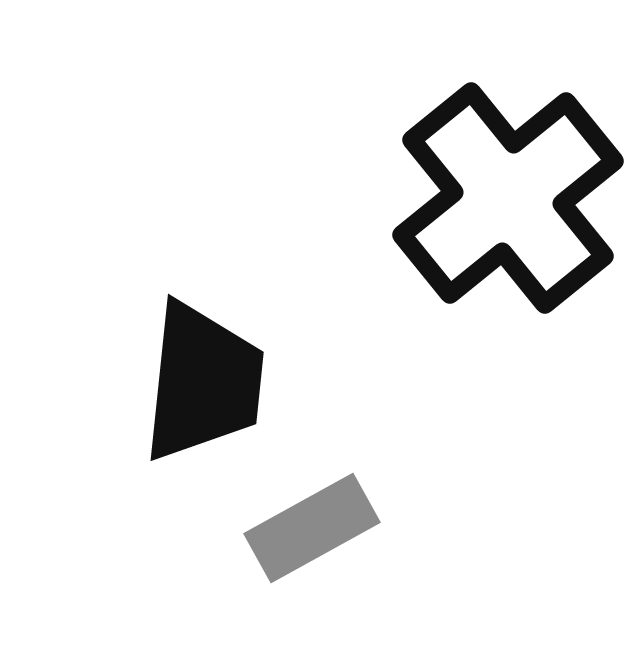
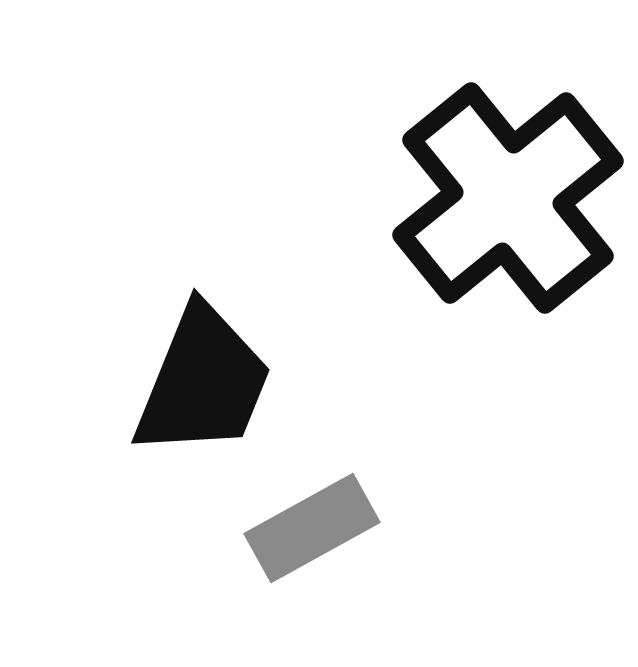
black trapezoid: rotated 16 degrees clockwise
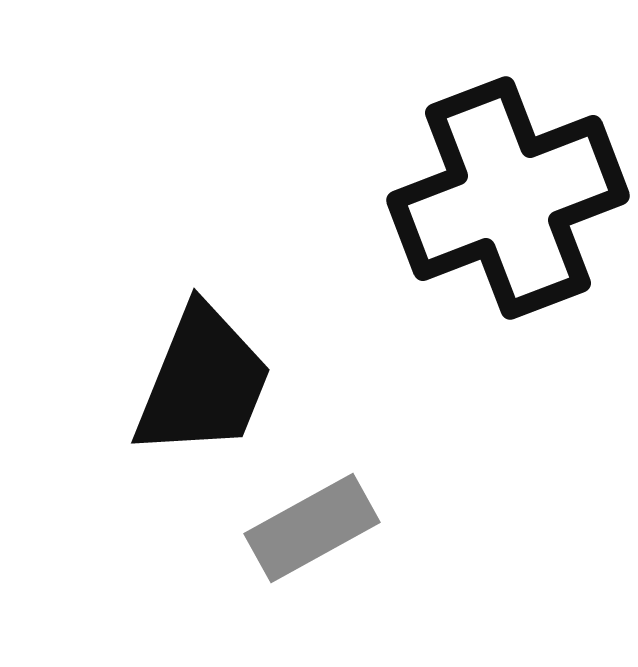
black cross: rotated 18 degrees clockwise
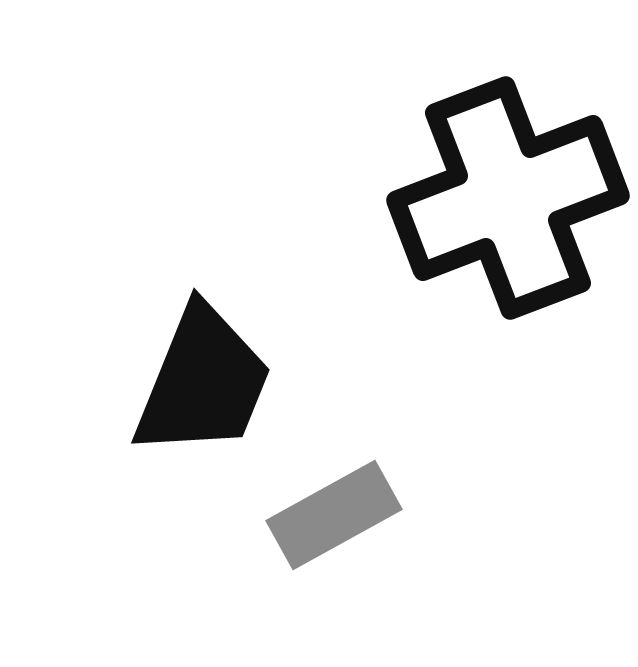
gray rectangle: moved 22 px right, 13 px up
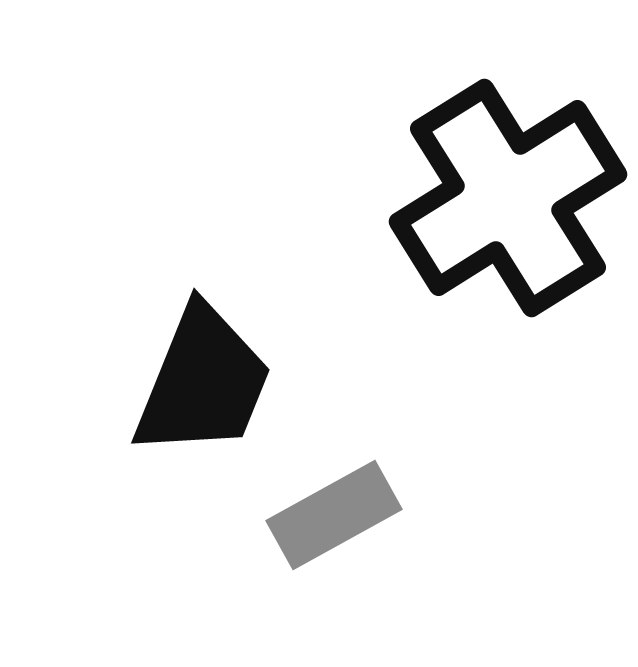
black cross: rotated 11 degrees counterclockwise
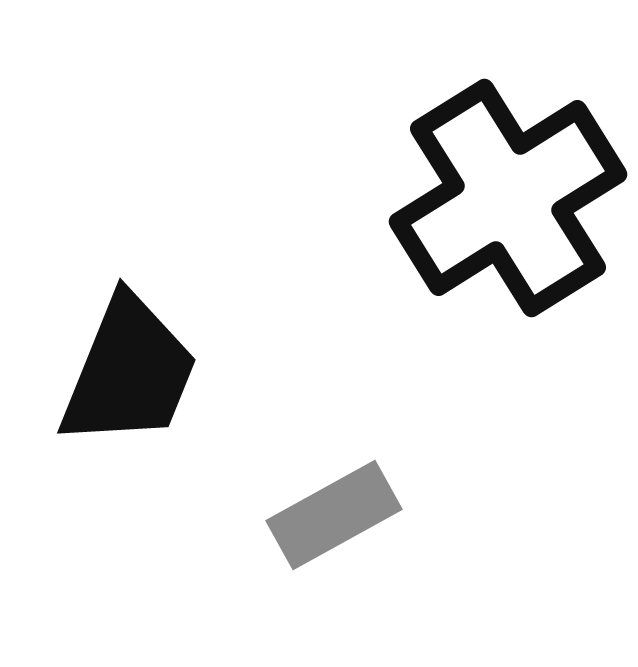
black trapezoid: moved 74 px left, 10 px up
